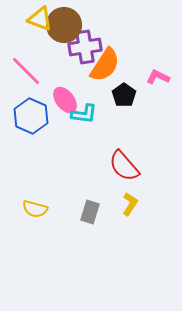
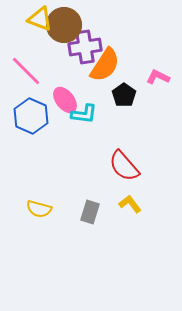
yellow L-shape: rotated 70 degrees counterclockwise
yellow semicircle: moved 4 px right
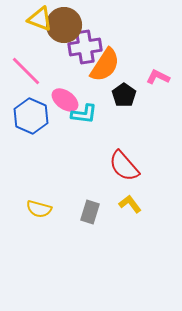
pink ellipse: rotated 16 degrees counterclockwise
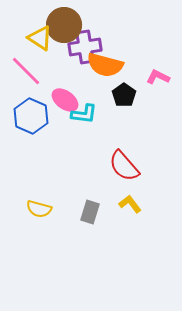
yellow triangle: moved 19 px down; rotated 12 degrees clockwise
orange semicircle: rotated 72 degrees clockwise
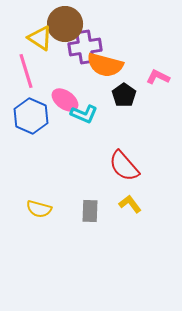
brown circle: moved 1 px right, 1 px up
pink line: rotated 28 degrees clockwise
cyan L-shape: rotated 16 degrees clockwise
gray rectangle: moved 1 px up; rotated 15 degrees counterclockwise
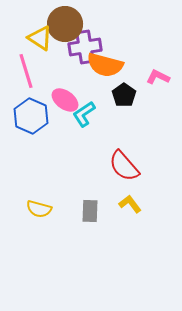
cyan L-shape: rotated 124 degrees clockwise
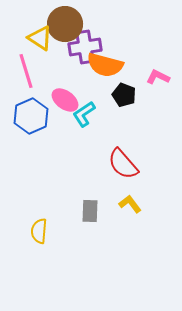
black pentagon: rotated 15 degrees counterclockwise
blue hexagon: rotated 12 degrees clockwise
red semicircle: moved 1 px left, 2 px up
yellow semicircle: moved 22 px down; rotated 80 degrees clockwise
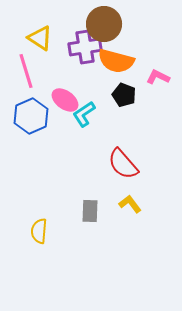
brown circle: moved 39 px right
orange semicircle: moved 11 px right, 4 px up
